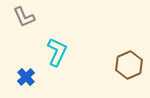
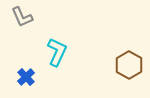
gray L-shape: moved 2 px left
brown hexagon: rotated 8 degrees counterclockwise
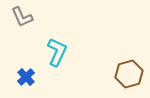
brown hexagon: moved 9 px down; rotated 16 degrees clockwise
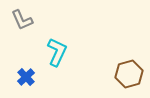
gray L-shape: moved 3 px down
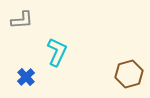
gray L-shape: rotated 70 degrees counterclockwise
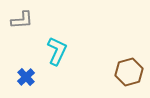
cyan L-shape: moved 1 px up
brown hexagon: moved 2 px up
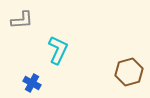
cyan L-shape: moved 1 px right, 1 px up
blue cross: moved 6 px right, 6 px down; rotated 18 degrees counterclockwise
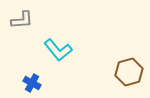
cyan L-shape: rotated 116 degrees clockwise
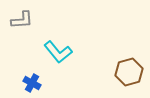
cyan L-shape: moved 2 px down
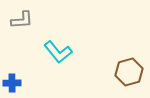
blue cross: moved 20 px left; rotated 30 degrees counterclockwise
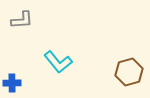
cyan L-shape: moved 10 px down
